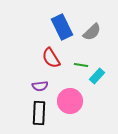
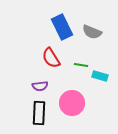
gray semicircle: rotated 66 degrees clockwise
cyan rectangle: moved 3 px right; rotated 63 degrees clockwise
pink circle: moved 2 px right, 2 px down
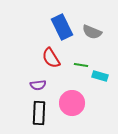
purple semicircle: moved 2 px left, 1 px up
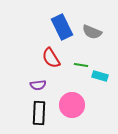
pink circle: moved 2 px down
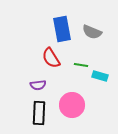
blue rectangle: moved 2 px down; rotated 15 degrees clockwise
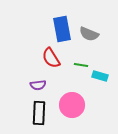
gray semicircle: moved 3 px left, 2 px down
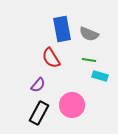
green line: moved 8 px right, 5 px up
purple semicircle: rotated 42 degrees counterclockwise
black rectangle: rotated 25 degrees clockwise
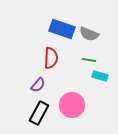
blue rectangle: rotated 60 degrees counterclockwise
red semicircle: rotated 145 degrees counterclockwise
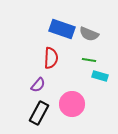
pink circle: moved 1 px up
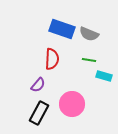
red semicircle: moved 1 px right, 1 px down
cyan rectangle: moved 4 px right
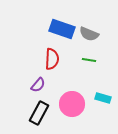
cyan rectangle: moved 1 px left, 22 px down
